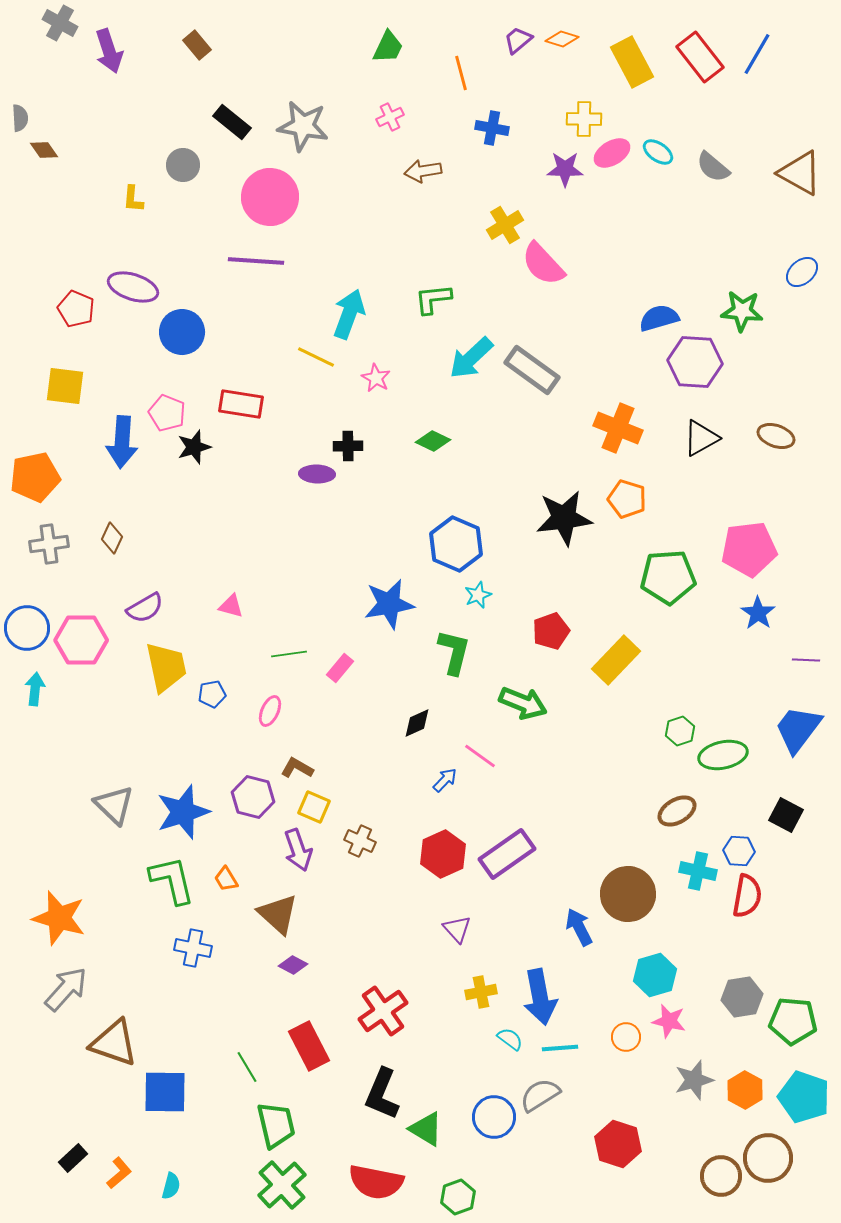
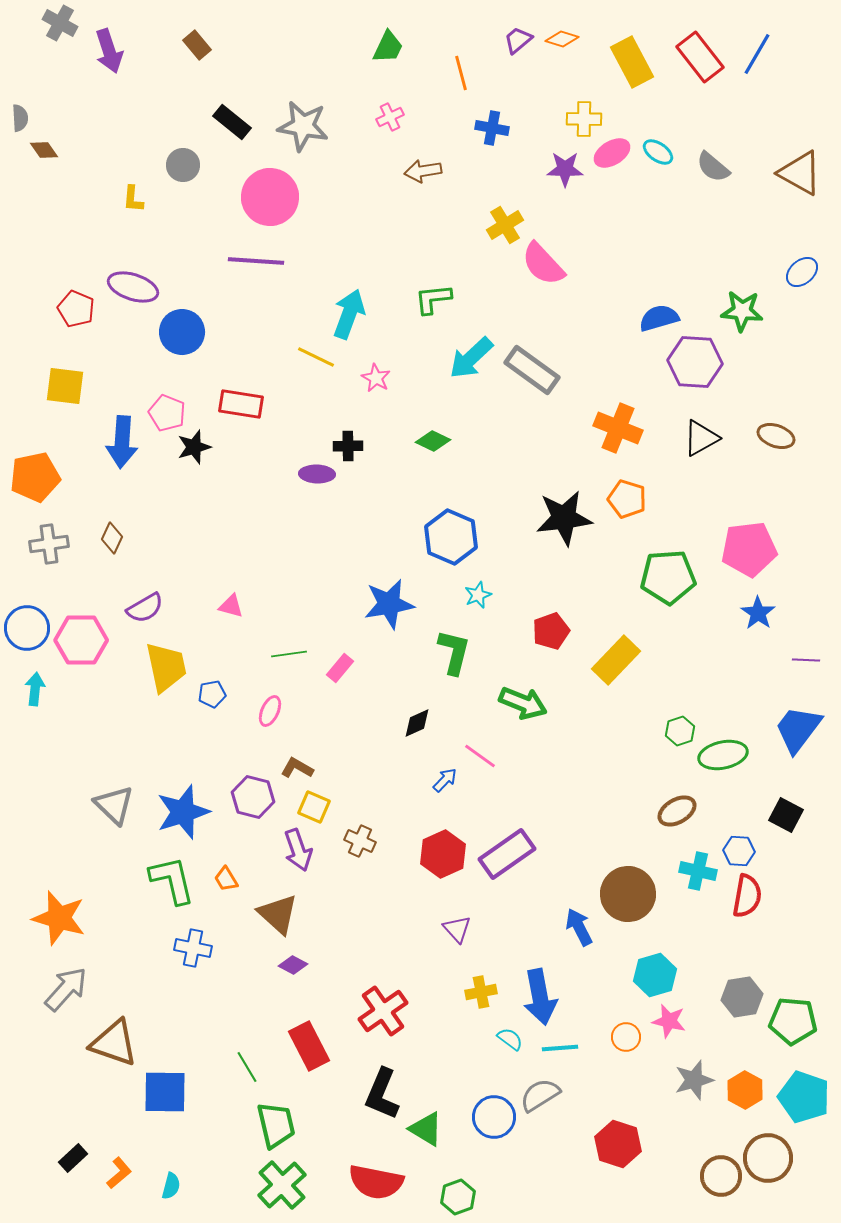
blue hexagon at (456, 544): moved 5 px left, 7 px up
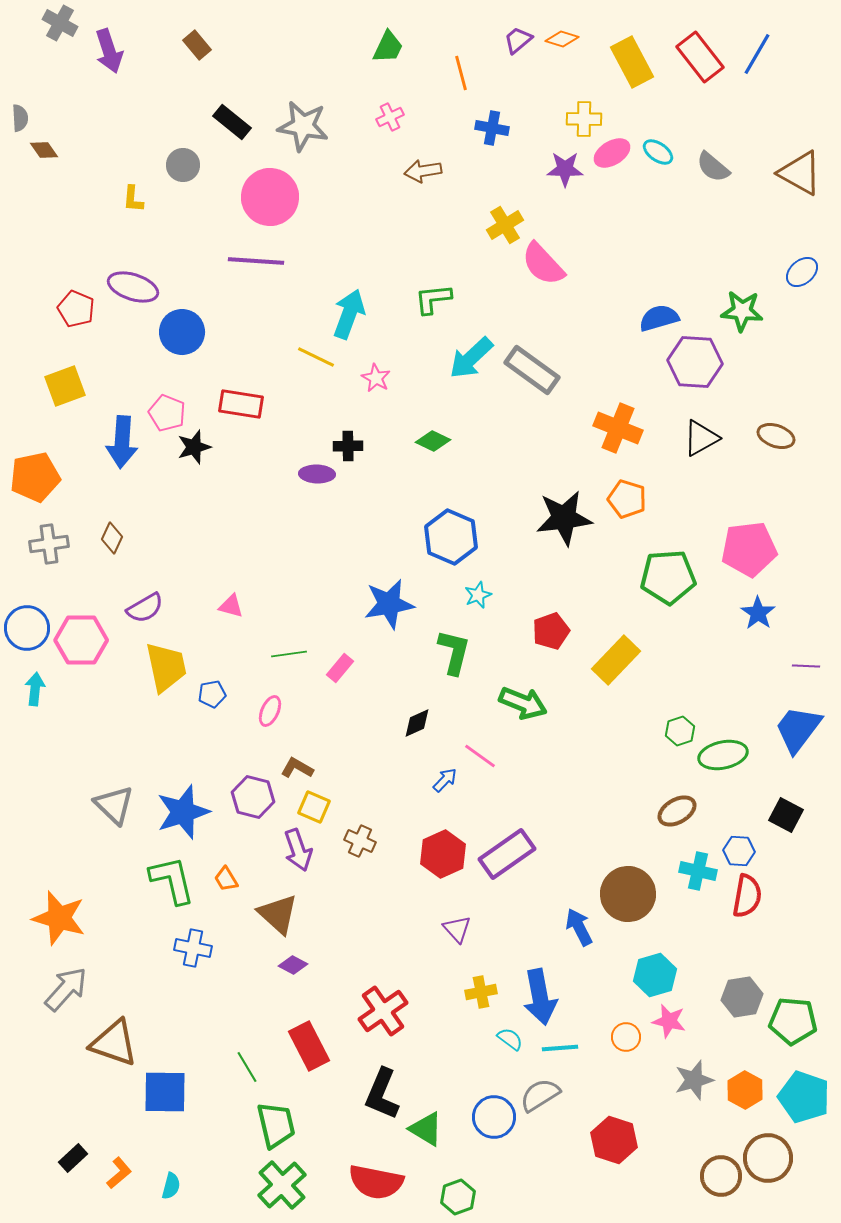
yellow square at (65, 386): rotated 27 degrees counterclockwise
purple line at (806, 660): moved 6 px down
red hexagon at (618, 1144): moved 4 px left, 4 px up
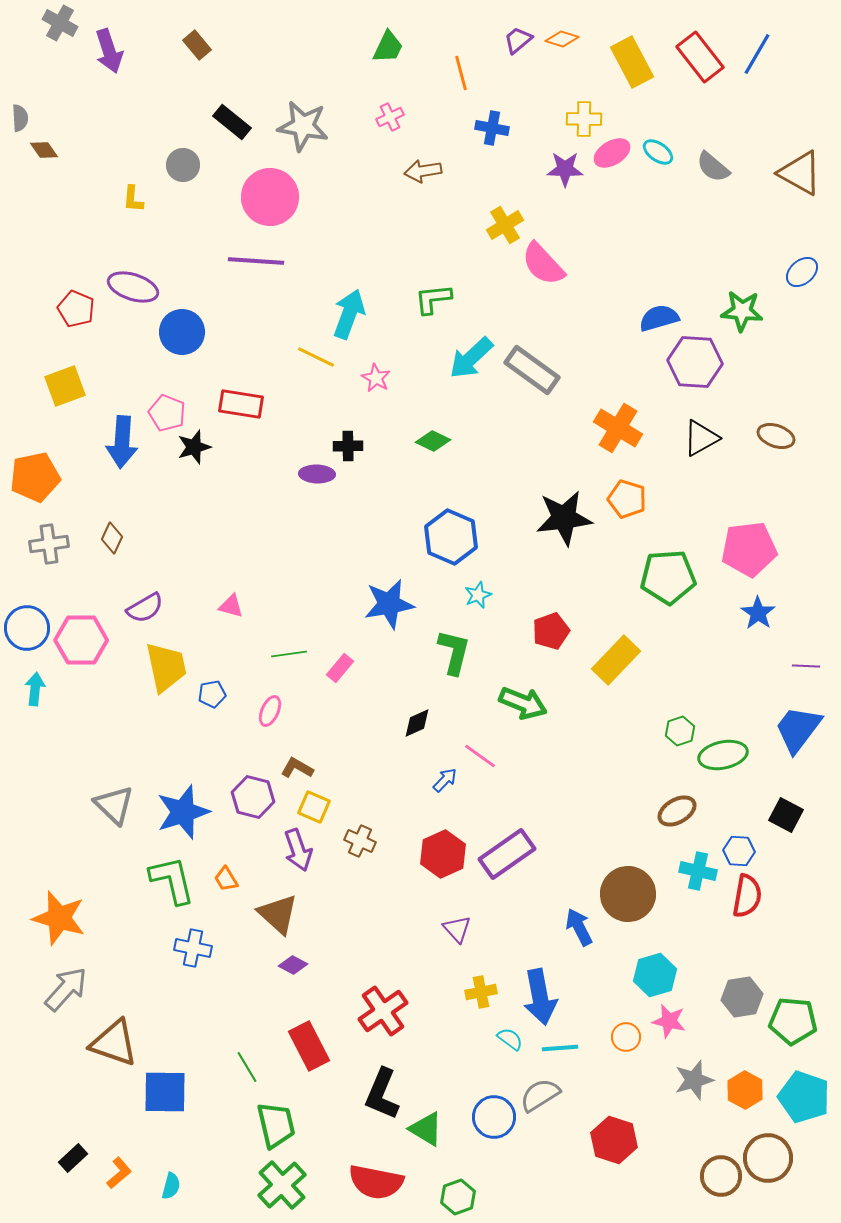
orange cross at (618, 428): rotated 9 degrees clockwise
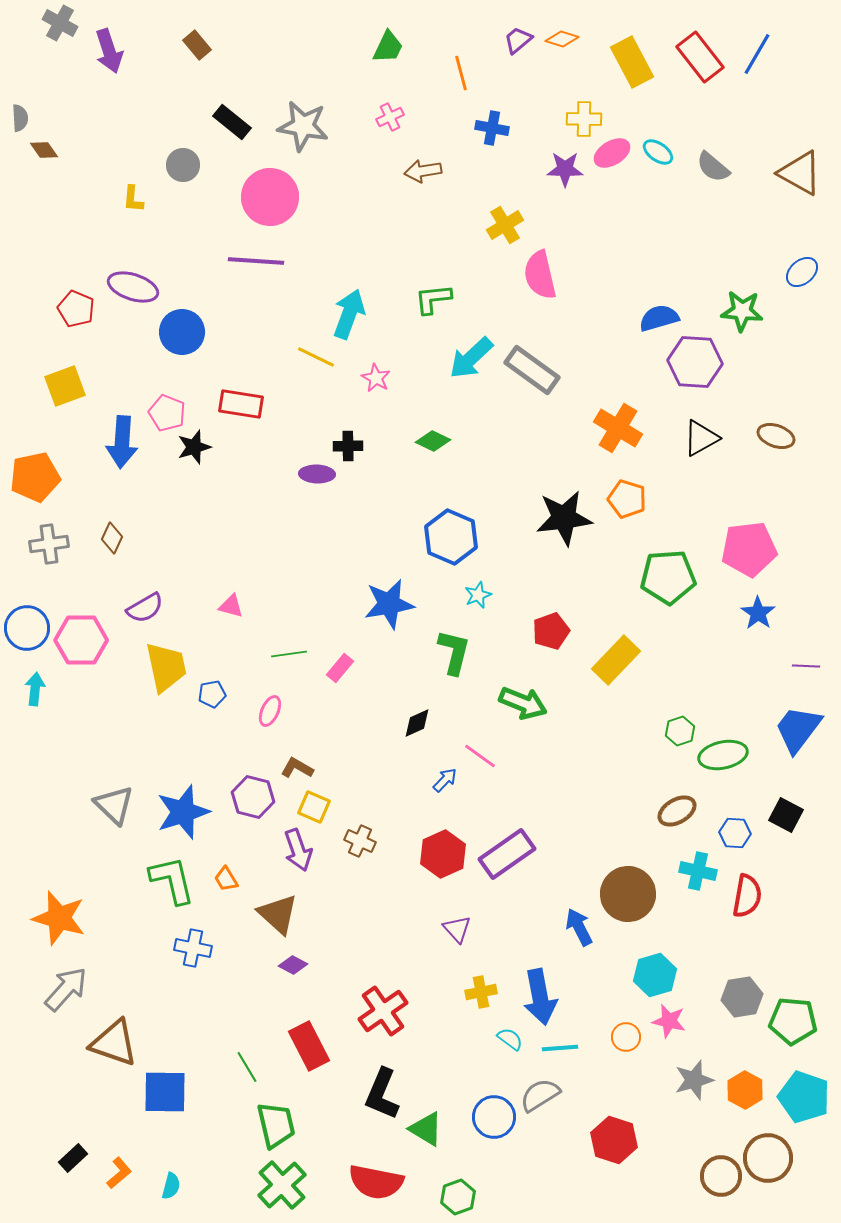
pink semicircle at (543, 264): moved 3 px left, 11 px down; rotated 30 degrees clockwise
blue hexagon at (739, 851): moved 4 px left, 18 px up
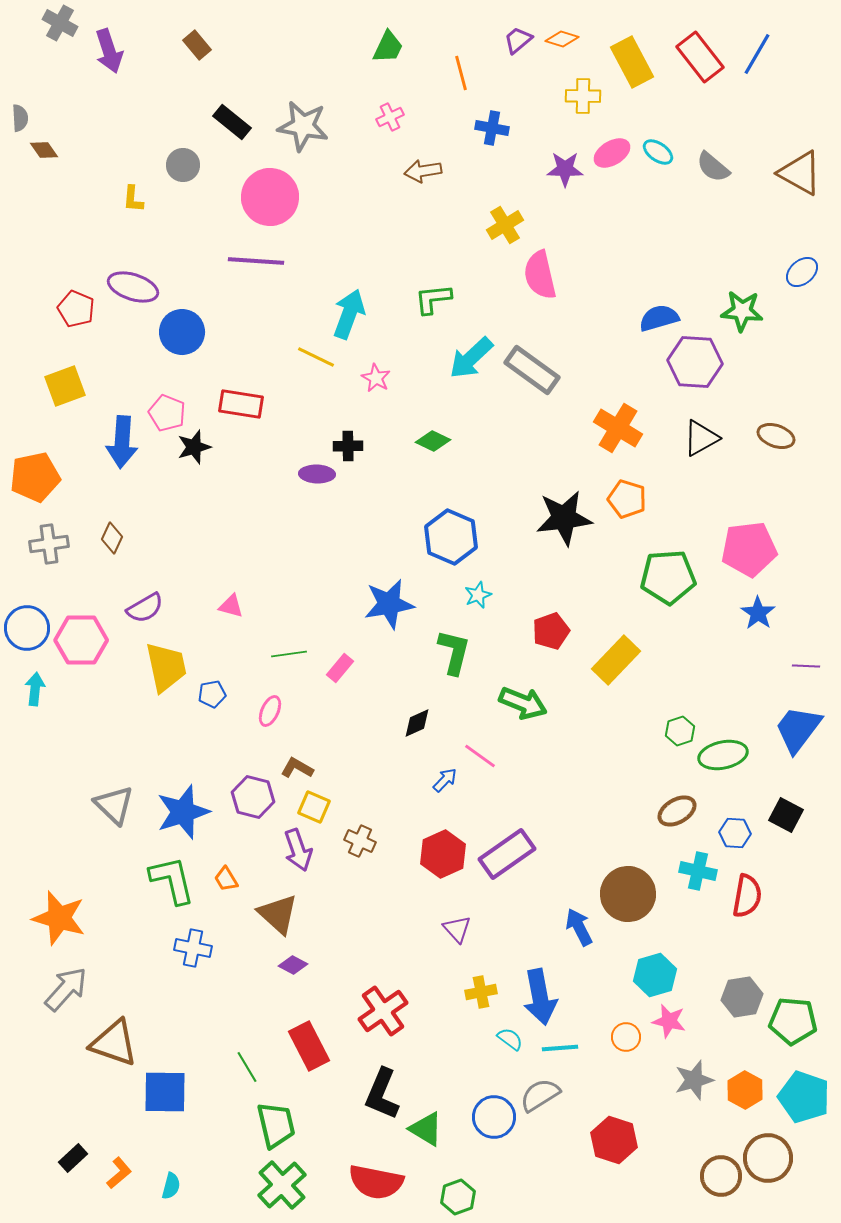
yellow cross at (584, 119): moved 1 px left, 23 px up
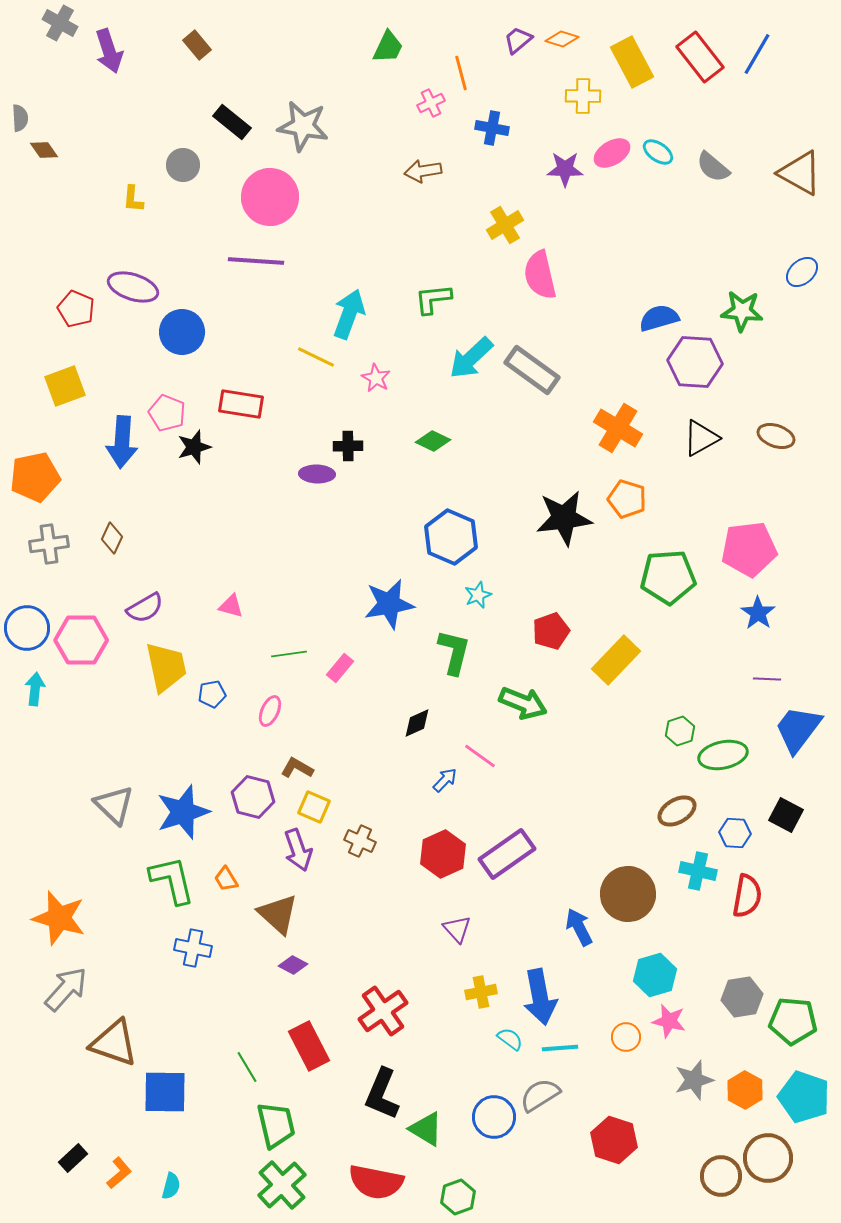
pink cross at (390, 117): moved 41 px right, 14 px up
purple line at (806, 666): moved 39 px left, 13 px down
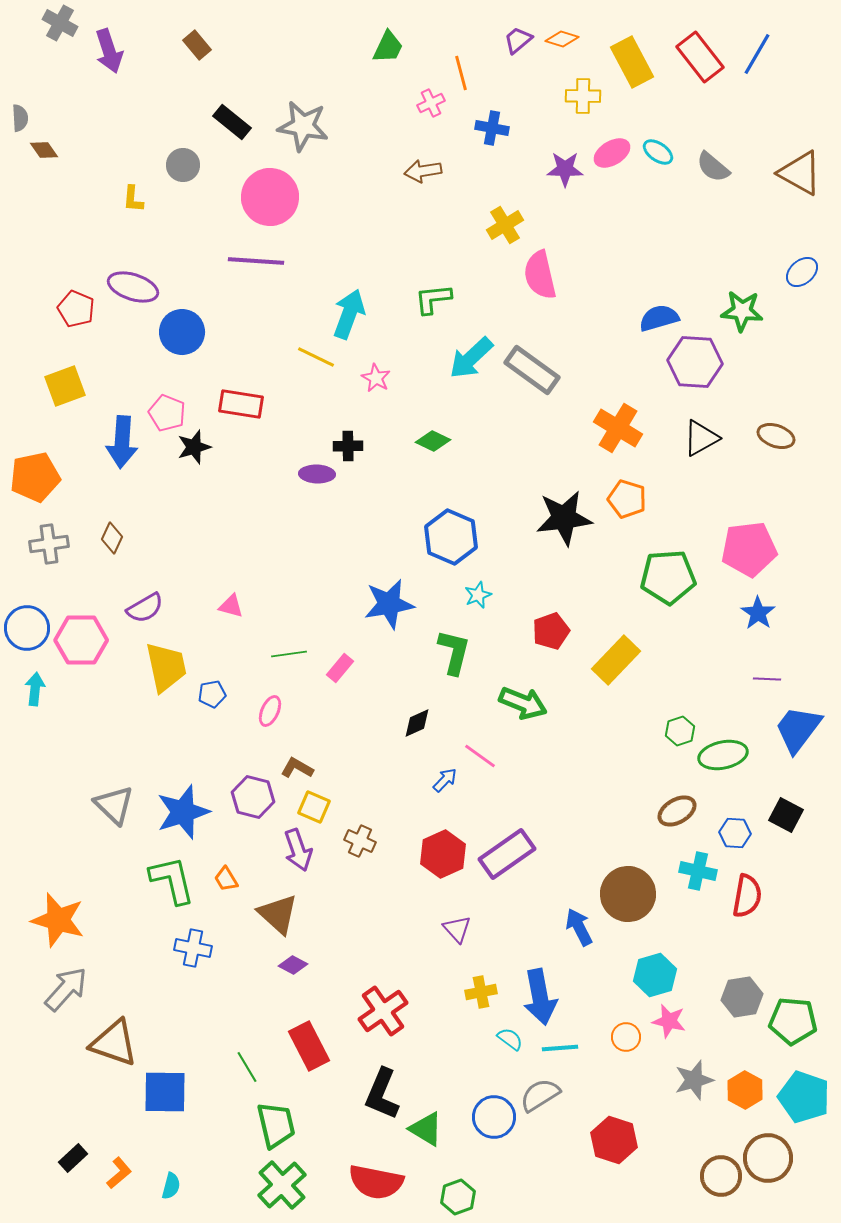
orange star at (59, 918): moved 1 px left, 2 px down
